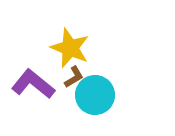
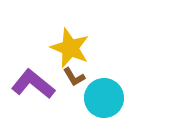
brown L-shape: rotated 90 degrees clockwise
cyan circle: moved 9 px right, 3 px down
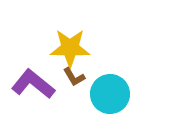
yellow star: rotated 21 degrees counterclockwise
cyan circle: moved 6 px right, 4 px up
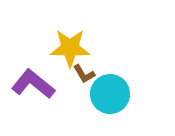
brown L-shape: moved 10 px right, 3 px up
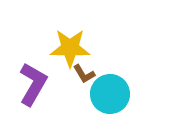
purple L-shape: rotated 81 degrees clockwise
